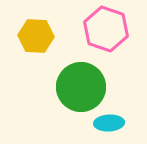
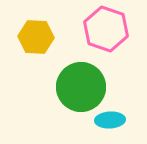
yellow hexagon: moved 1 px down
cyan ellipse: moved 1 px right, 3 px up
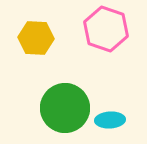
yellow hexagon: moved 1 px down
green circle: moved 16 px left, 21 px down
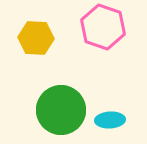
pink hexagon: moved 3 px left, 2 px up
green circle: moved 4 px left, 2 px down
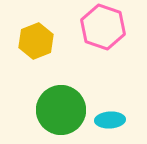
yellow hexagon: moved 3 px down; rotated 24 degrees counterclockwise
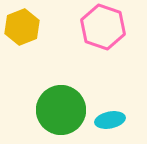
yellow hexagon: moved 14 px left, 14 px up
cyan ellipse: rotated 8 degrees counterclockwise
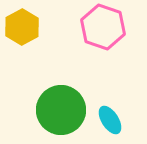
yellow hexagon: rotated 8 degrees counterclockwise
cyan ellipse: rotated 68 degrees clockwise
